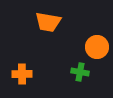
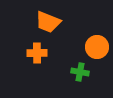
orange trapezoid: rotated 12 degrees clockwise
orange cross: moved 15 px right, 21 px up
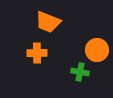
orange circle: moved 3 px down
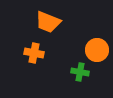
orange cross: moved 3 px left; rotated 12 degrees clockwise
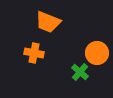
orange circle: moved 3 px down
green cross: rotated 30 degrees clockwise
